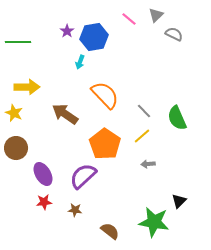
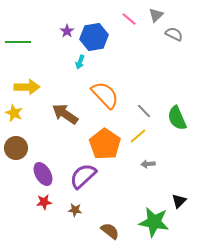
yellow line: moved 4 px left
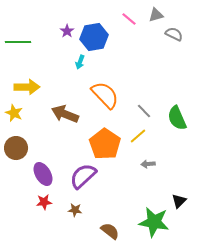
gray triangle: rotated 28 degrees clockwise
brown arrow: rotated 12 degrees counterclockwise
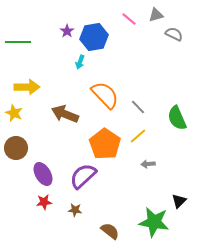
gray line: moved 6 px left, 4 px up
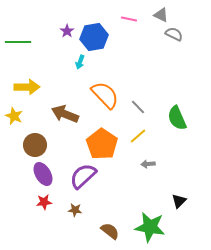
gray triangle: moved 5 px right; rotated 42 degrees clockwise
pink line: rotated 28 degrees counterclockwise
yellow star: moved 3 px down
orange pentagon: moved 3 px left
brown circle: moved 19 px right, 3 px up
green star: moved 4 px left, 5 px down
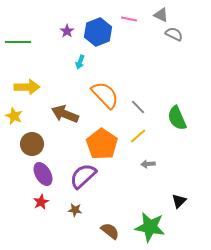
blue hexagon: moved 4 px right, 5 px up; rotated 12 degrees counterclockwise
brown circle: moved 3 px left, 1 px up
red star: moved 3 px left; rotated 21 degrees counterclockwise
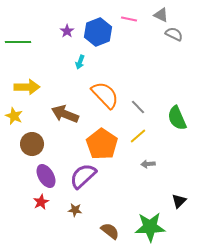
purple ellipse: moved 3 px right, 2 px down
green star: rotated 12 degrees counterclockwise
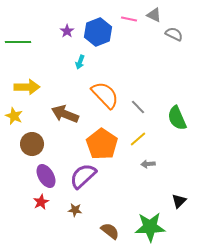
gray triangle: moved 7 px left
yellow line: moved 3 px down
